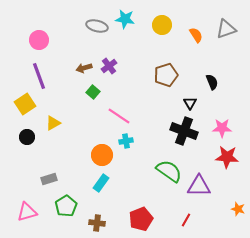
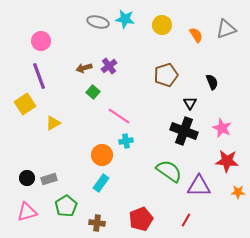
gray ellipse: moved 1 px right, 4 px up
pink circle: moved 2 px right, 1 px down
pink star: rotated 24 degrees clockwise
black circle: moved 41 px down
red star: moved 4 px down
orange star: moved 17 px up; rotated 16 degrees counterclockwise
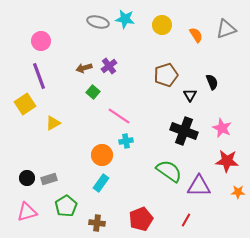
black triangle: moved 8 px up
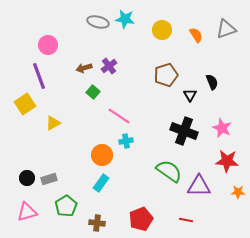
yellow circle: moved 5 px down
pink circle: moved 7 px right, 4 px down
red line: rotated 72 degrees clockwise
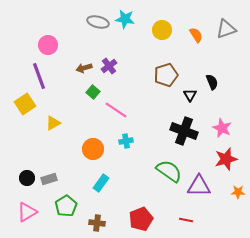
pink line: moved 3 px left, 6 px up
orange circle: moved 9 px left, 6 px up
red star: moved 1 px left, 2 px up; rotated 20 degrees counterclockwise
pink triangle: rotated 15 degrees counterclockwise
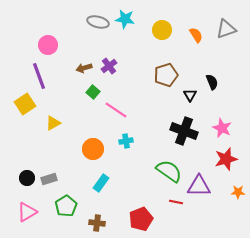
red line: moved 10 px left, 18 px up
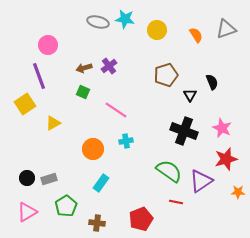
yellow circle: moved 5 px left
green square: moved 10 px left; rotated 16 degrees counterclockwise
purple triangle: moved 2 px right, 5 px up; rotated 35 degrees counterclockwise
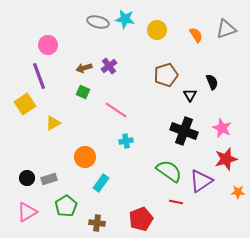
orange circle: moved 8 px left, 8 px down
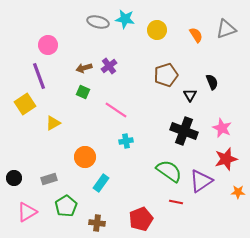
black circle: moved 13 px left
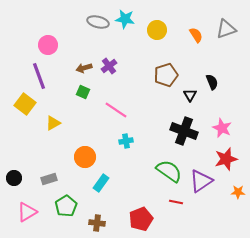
yellow square: rotated 20 degrees counterclockwise
